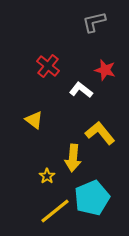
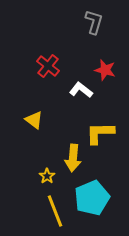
gray L-shape: rotated 120 degrees clockwise
yellow L-shape: rotated 52 degrees counterclockwise
yellow line: rotated 72 degrees counterclockwise
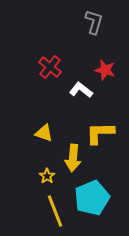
red cross: moved 2 px right, 1 px down
yellow triangle: moved 10 px right, 13 px down; rotated 18 degrees counterclockwise
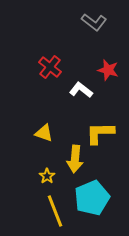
gray L-shape: rotated 110 degrees clockwise
red star: moved 3 px right
yellow arrow: moved 2 px right, 1 px down
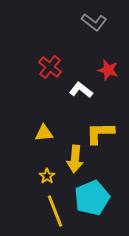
yellow triangle: rotated 24 degrees counterclockwise
